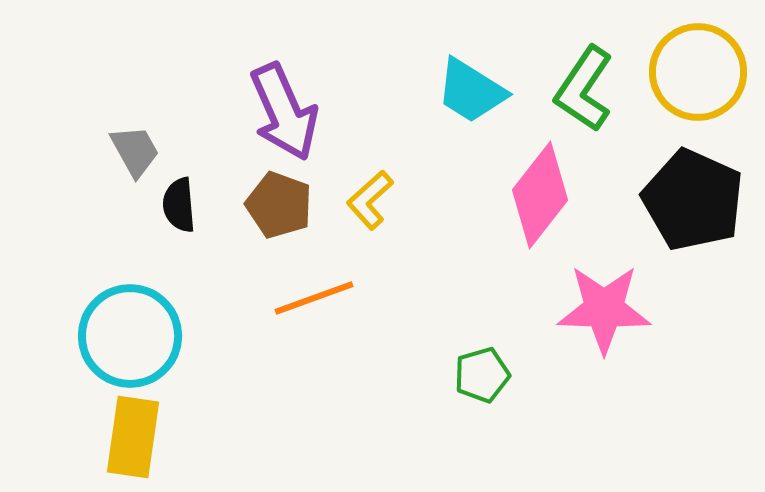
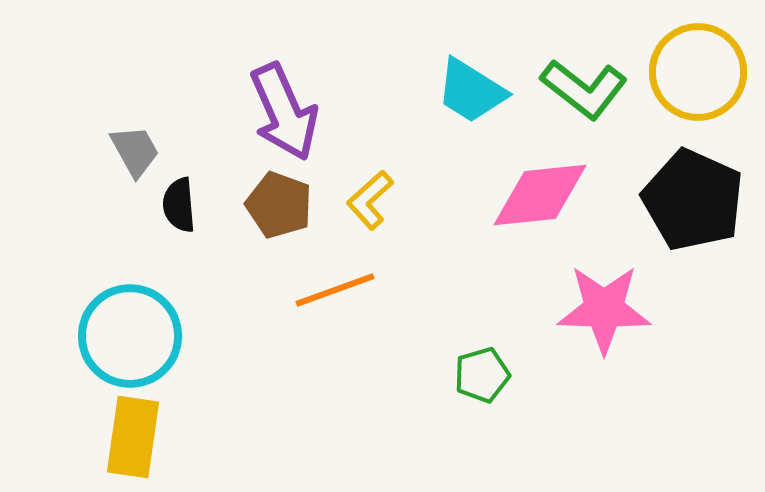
green L-shape: rotated 86 degrees counterclockwise
pink diamond: rotated 46 degrees clockwise
orange line: moved 21 px right, 8 px up
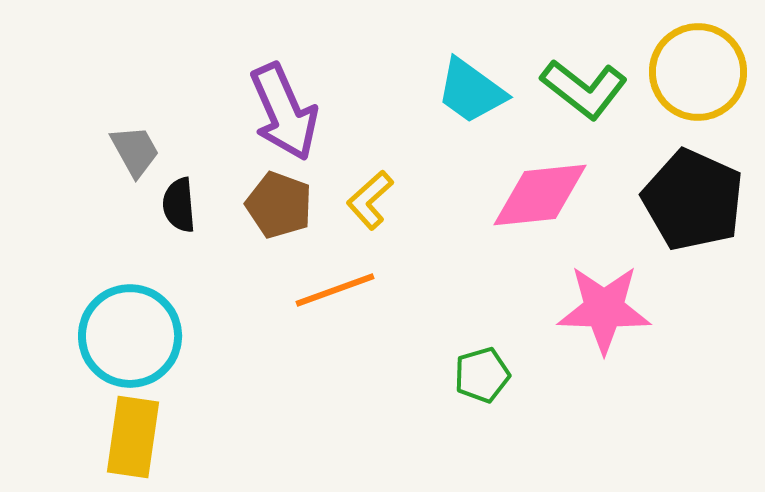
cyan trapezoid: rotated 4 degrees clockwise
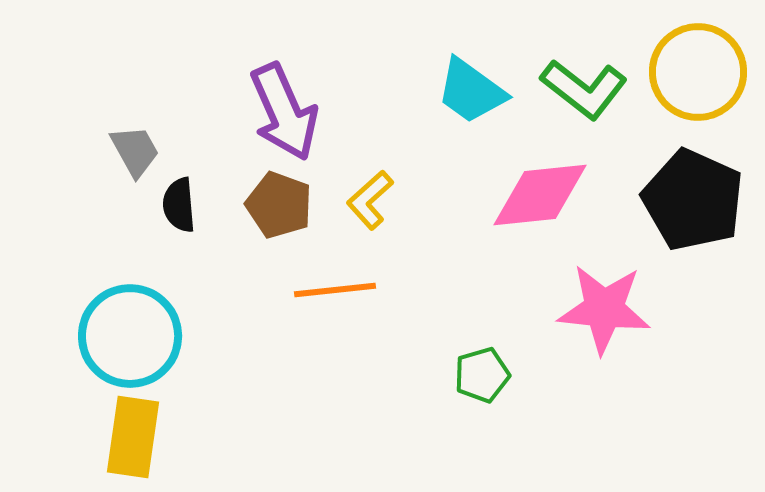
orange line: rotated 14 degrees clockwise
pink star: rotated 4 degrees clockwise
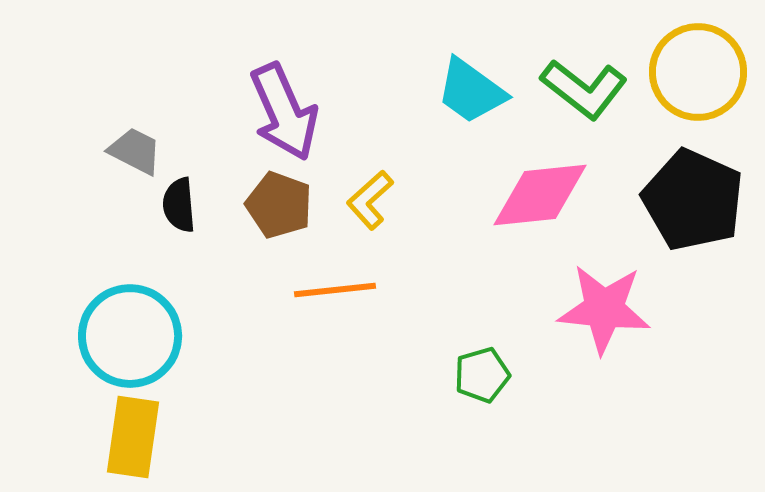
gray trapezoid: rotated 34 degrees counterclockwise
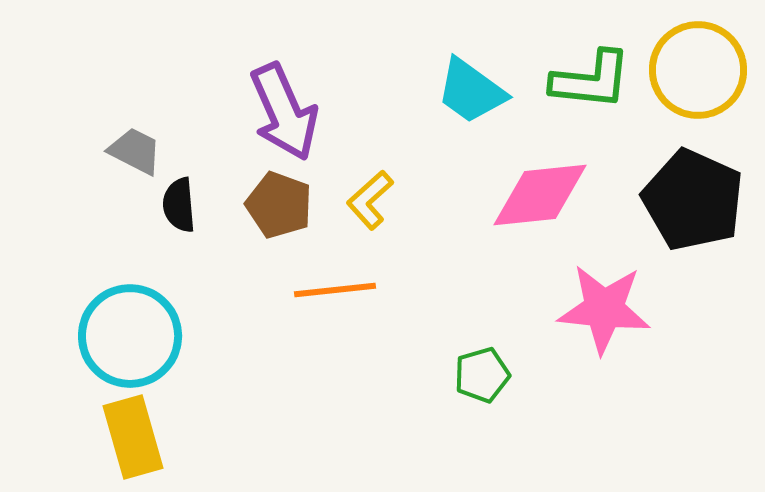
yellow circle: moved 2 px up
green L-shape: moved 7 px right, 9 px up; rotated 32 degrees counterclockwise
yellow rectangle: rotated 24 degrees counterclockwise
